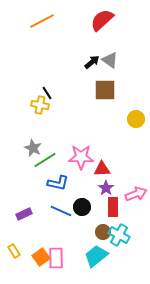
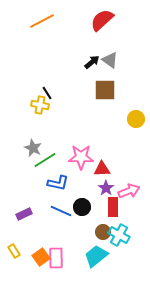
pink arrow: moved 7 px left, 3 px up
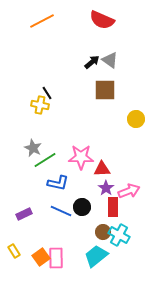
red semicircle: rotated 115 degrees counterclockwise
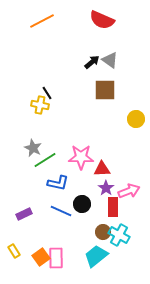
black circle: moved 3 px up
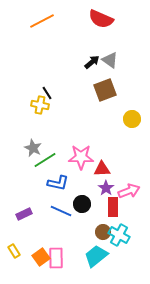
red semicircle: moved 1 px left, 1 px up
brown square: rotated 20 degrees counterclockwise
yellow circle: moved 4 px left
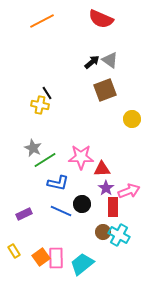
cyan trapezoid: moved 14 px left, 8 px down
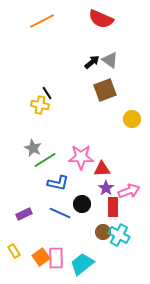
blue line: moved 1 px left, 2 px down
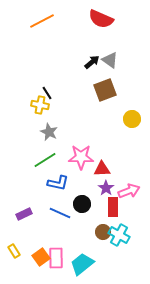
gray star: moved 16 px right, 16 px up
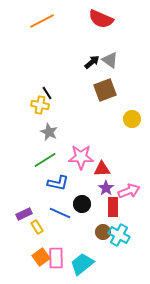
yellow rectangle: moved 23 px right, 24 px up
